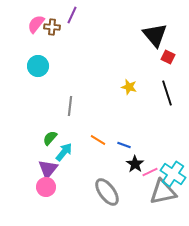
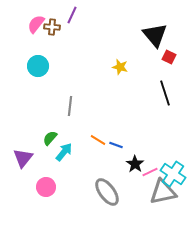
red square: moved 1 px right
yellow star: moved 9 px left, 20 px up
black line: moved 2 px left
blue line: moved 8 px left
purple triangle: moved 25 px left, 11 px up
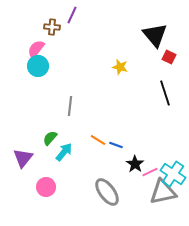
pink semicircle: moved 25 px down
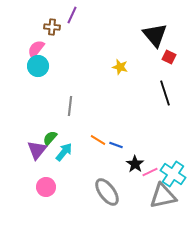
purple triangle: moved 14 px right, 8 px up
gray triangle: moved 4 px down
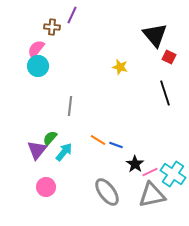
gray triangle: moved 11 px left, 1 px up
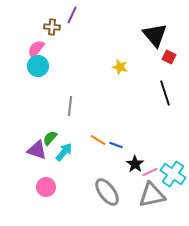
purple triangle: rotated 50 degrees counterclockwise
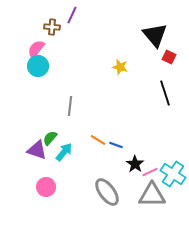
gray triangle: rotated 12 degrees clockwise
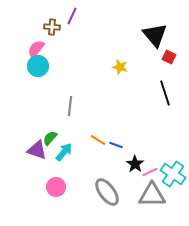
purple line: moved 1 px down
pink circle: moved 10 px right
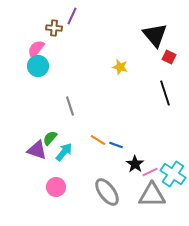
brown cross: moved 2 px right, 1 px down
gray line: rotated 24 degrees counterclockwise
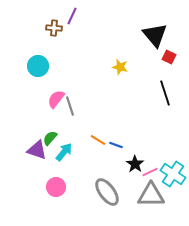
pink semicircle: moved 20 px right, 50 px down
gray triangle: moved 1 px left
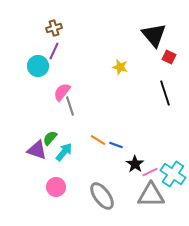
purple line: moved 18 px left, 35 px down
brown cross: rotated 21 degrees counterclockwise
black triangle: moved 1 px left
pink semicircle: moved 6 px right, 7 px up
gray ellipse: moved 5 px left, 4 px down
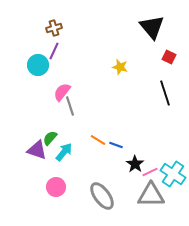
black triangle: moved 2 px left, 8 px up
cyan circle: moved 1 px up
